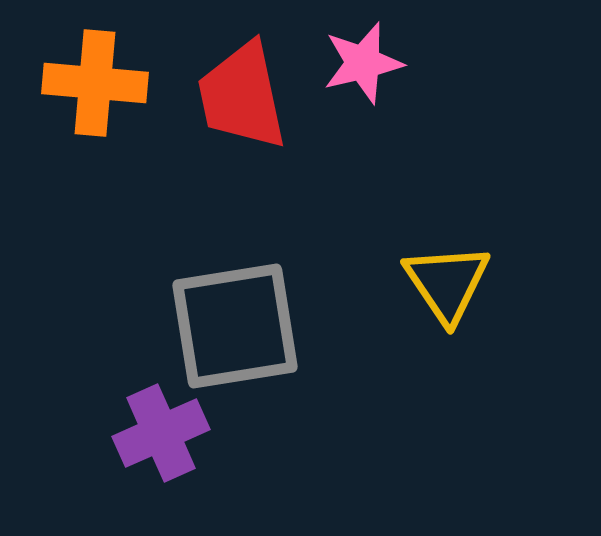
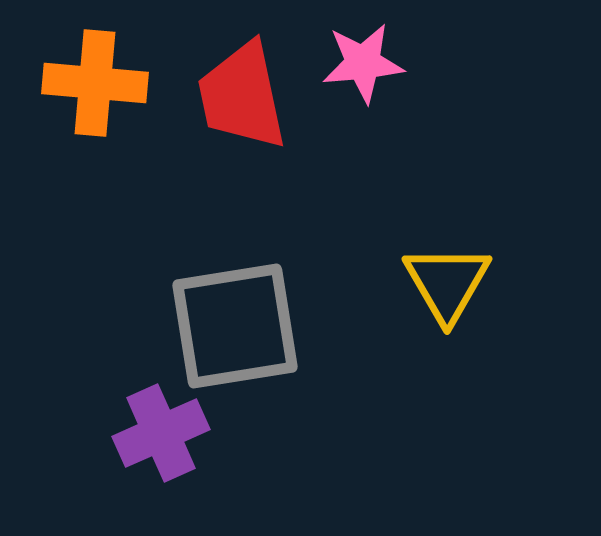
pink star: rotated 8 degrees clockwise
yellow triangle: rotated 4 degrees clockwise
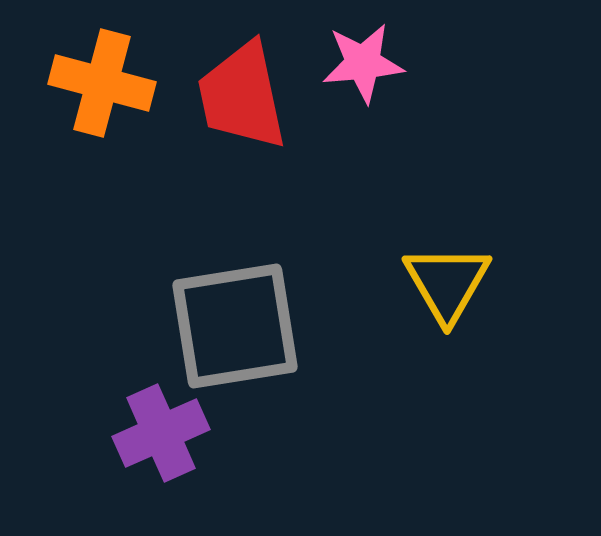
orange cross: moved 7 px right; rotated 10 degrees clockwise
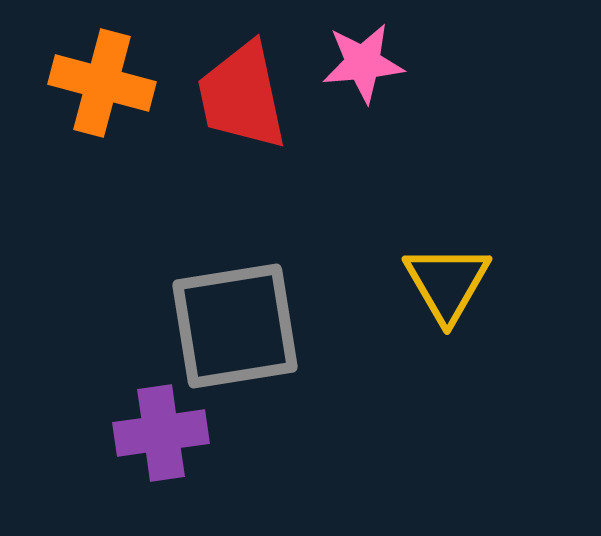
purple cross: rotated 16 degrees clockwise
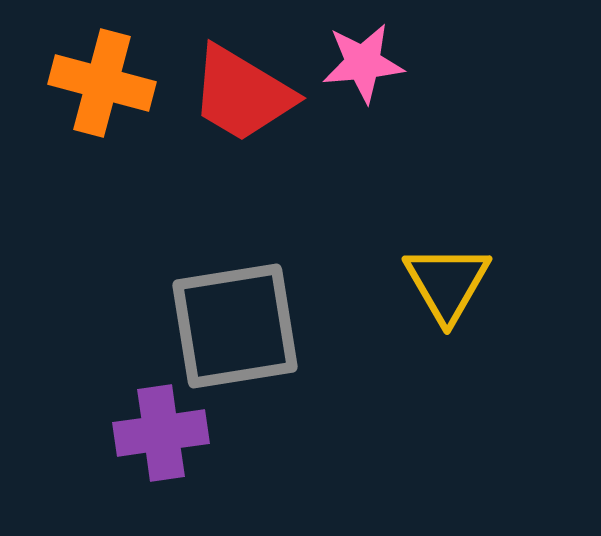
red trapezoid: moved 2 px up; rotated 47 degrees counterclockwise
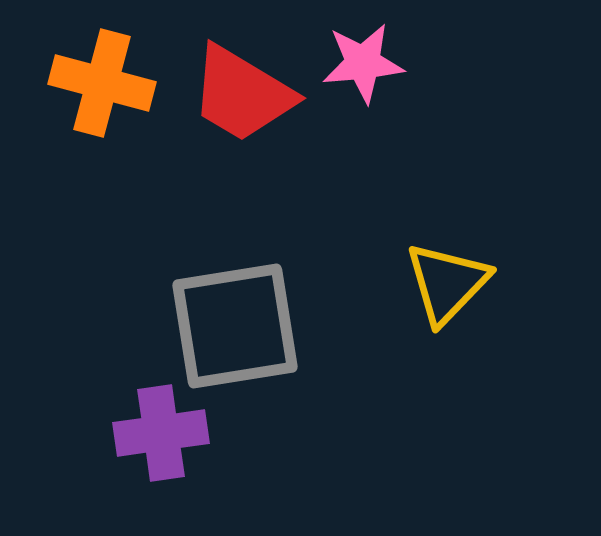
yellow triangle: rotated 14 degrees clockwise
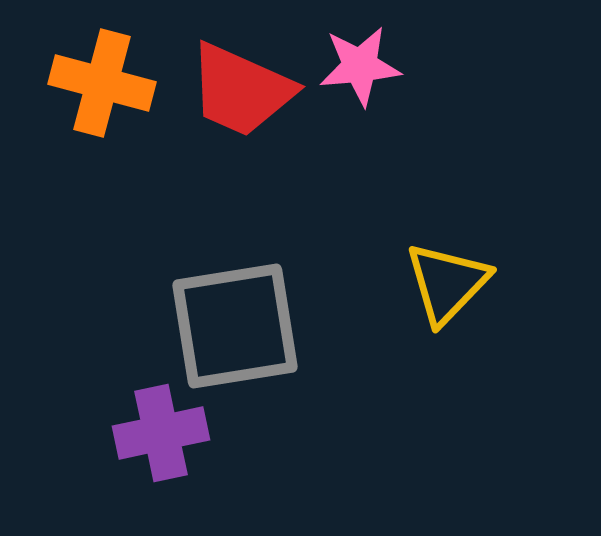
pink star: moved 3 px left, 3 px down
red trapezoid: moved 1 px left, 4 px up; rotated 7 degrees counterclockwise
purple cross: rotated 4 degrees counterclockwise
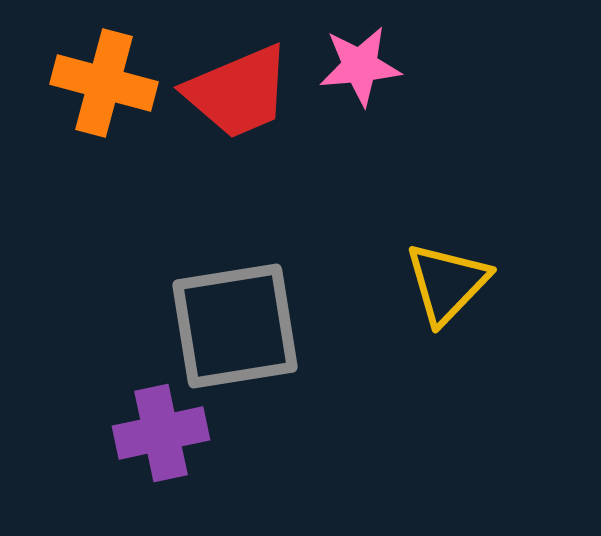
orange cross: moved 2 px right
red trapezoid: moved 3 px left, 2 px down; rotated 47 degrees counterclockwise
